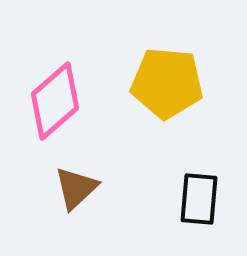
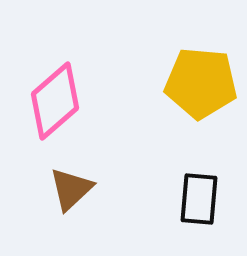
yellow pentagon: moved 34 px right
brown triangle: moved 5 px left, 1 px down
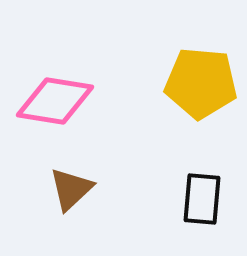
pink diamond: rotated 50 degrees clockwise
black rectangle: moved 3 px right
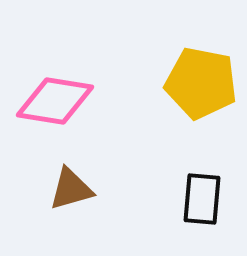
yellow pentagon: rotated 6 degrees clockwise
brown triangle: rotated 27 degrees clockwise
